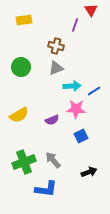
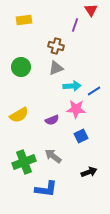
gray arrow: moved 4 px up; rotated 12 degrees counterclockwise
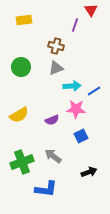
green cross: moved 2 px left
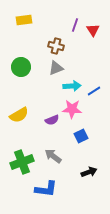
red triangle: moved 2 px right, 20 px down
pink star: moved 4 px left
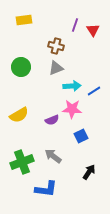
black arrow: rotated 35 degrees counterclockwise
